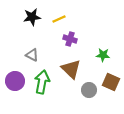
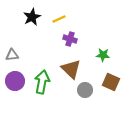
black star: rotated 18 degrees counterclockwise
gray triangle: moved 20 px left; rotated 32 degrees counterclockwise
gray circle: moved 4 px left
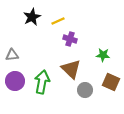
yellow line: moved 1 px left, 2 px down
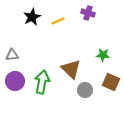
purple cross: moved 18 px right, 26 px up
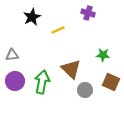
yellow line: moved 9 px down
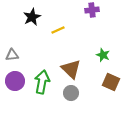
purple cross: moved 4 px right, 3 px up; rotated 24 degrees counterclockwise
green star: rotated 16 degrees clockwise
gray circle: moved 14 px left, 3 px down
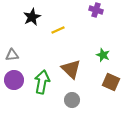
purple cross: moved 4 px right; rotated 24 degrees clockwise
purple circle: moved 1 px left, 1 px up
gray circle: moved 1 px right, 7 px down
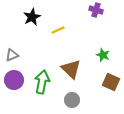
gray triangle: rotated 16 degrees counterclockwise
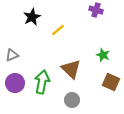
yellow line: rotated 16 degrees counterclockwise
purple circle: moved 1 px right, 3 px down
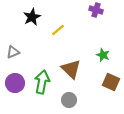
gray triangle: moved 1 px right, 3 px up
gray circle: moved 3 px left
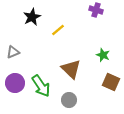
green arrow: moved 1 px left, 4 px down; rotated 135 degrees clockwise
